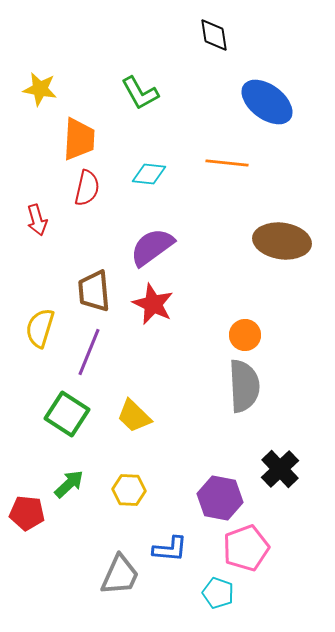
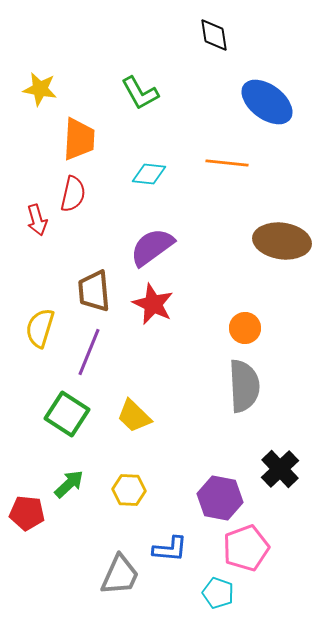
red semicircle: moved 14 px left, 6 px down
orange circle: moved 7 px up
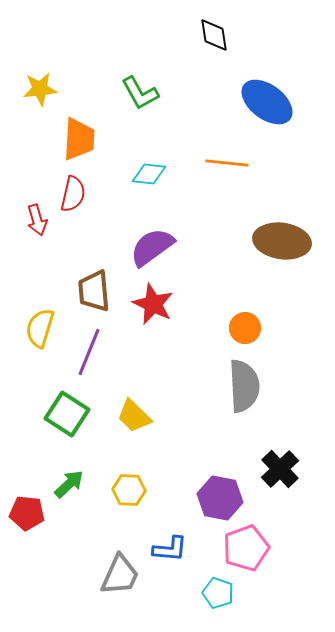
yellow star: rotated 16 degrees counterclockwise
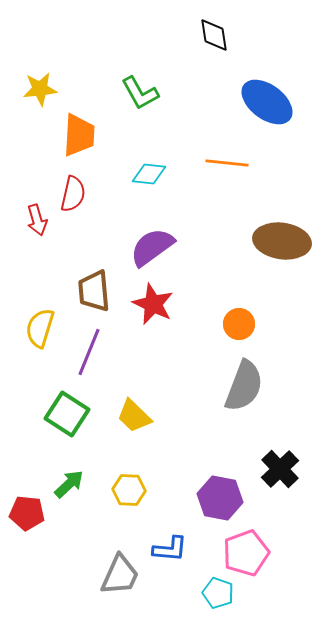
orange trapezoid: moved 4 px up
orange circle: moved 6 px left, 4 px up
gray semicircle: rotated 24 degrees clockwise
pink pentagon: moved 5 px down
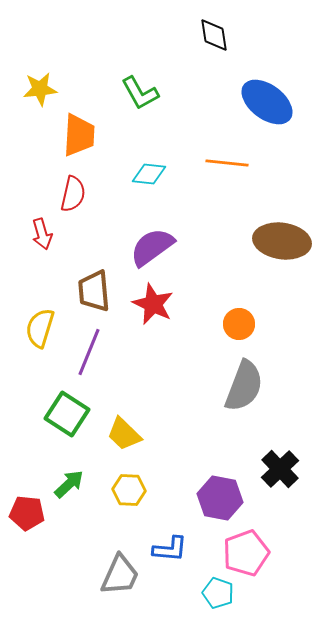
red arrow: moved 5 px right, 14 px down
yellow trapezoid: moved 10 px left, 18 px down
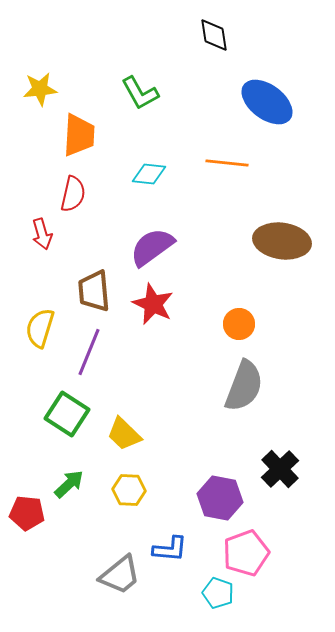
gray trapezoid: rotated 27 degrees clockwise
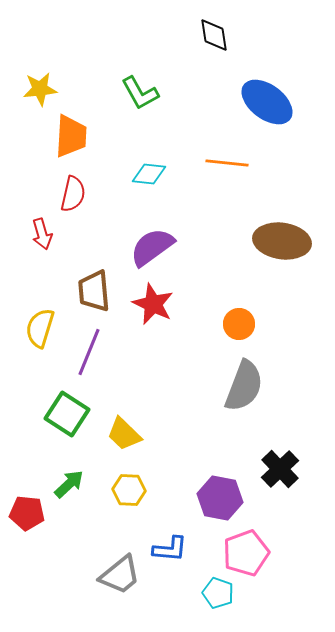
orange trapezoid: moved 8 px left, 1 px down
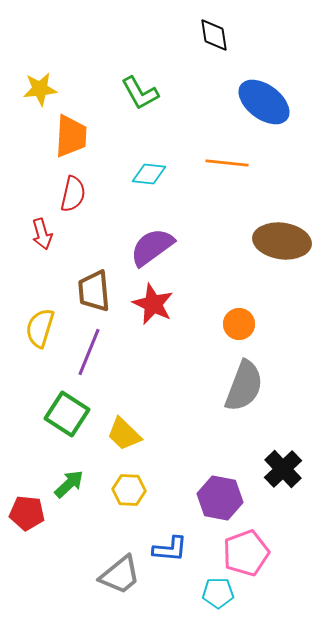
blue ellipse: moved 3 px left
black cross: moved 3 px right
cyan pentagon: rotated 20 degrees counterclockwise
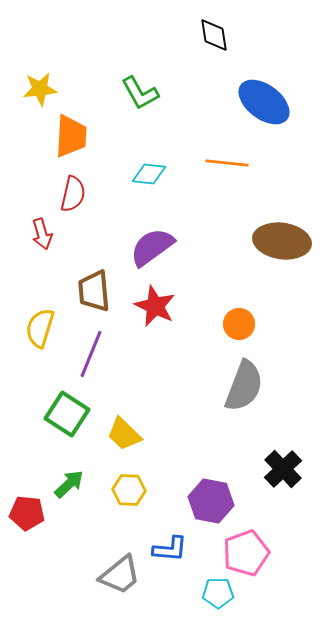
red star: moved 2 px right, 2 px down
purple line: moved 2 px right, 2 px down
purple hexagon: moved 9 px left, 3 px down
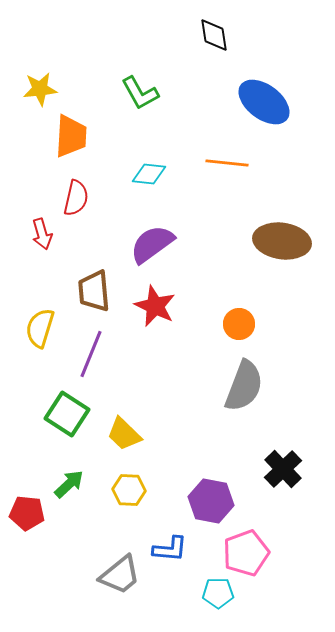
red semicircle: moved 3 px right, 4 px down
purple semicircle: moved 3 px up
